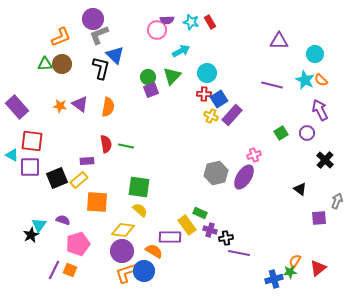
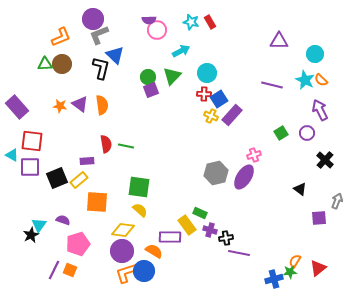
purple semicircle at (167, 20): moved 18 px left
orange semicircle at (108, 107): moved 6 px left, 2 px up; rotated 18 degrees counterclockwise
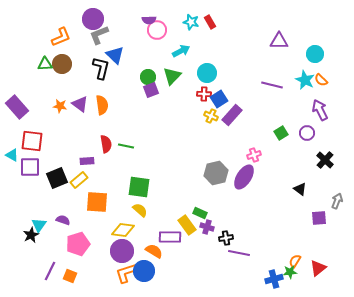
purple cross at (210, 230): moved 3 px left, 3 px up
purple line at (54, 270): moved 4 px left, 1 px down
orange square at (70, 270): moved 6 px down
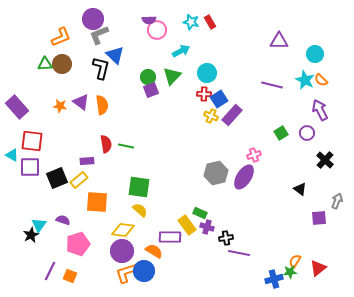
purple triangle at (80, 104): moved 1 px right, 2 px up
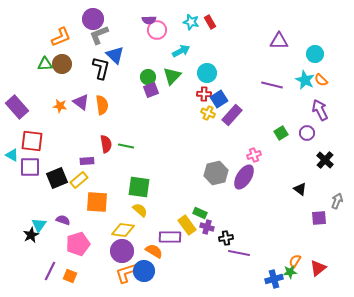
yellow cross at (211, 116): moved 3 px left, 3 px up
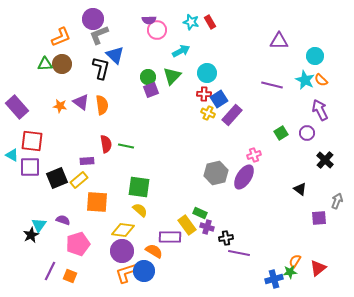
cyan circle at (315, 54): moved 2 px down
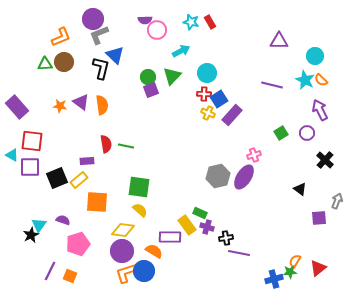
purple semicircle at (149, 20): moved 4 px left
brown circle at (62, 64): moved 2 px right, 2 px up
gray hexagon at (216, 173): moved 2 px right, 3 px down
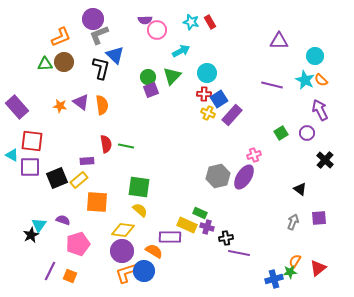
gray arrow at (337, 201): moved 44 px left, 21 px down
yellow rectangle at (187, 225): rotated 30 degrees counterclockwise
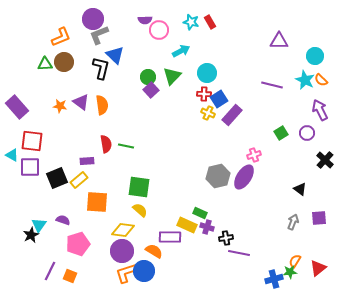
pink circle at (157, 30): moved 2 px right
purple square at (151, 90): rotated 21 degrees counterclockwise
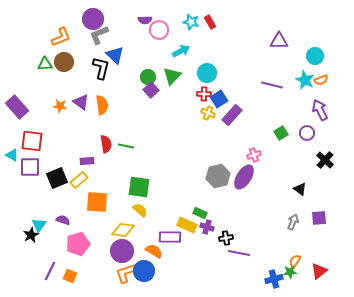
orange semicircle at (321, 80): rotated 64 degrees counterclockwise
red triangle at (318, 268): moved 1 px right, 3 px down
